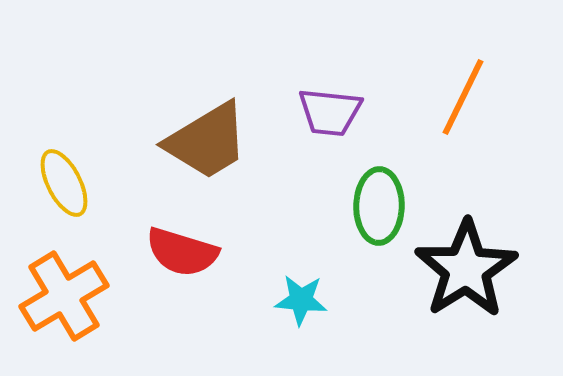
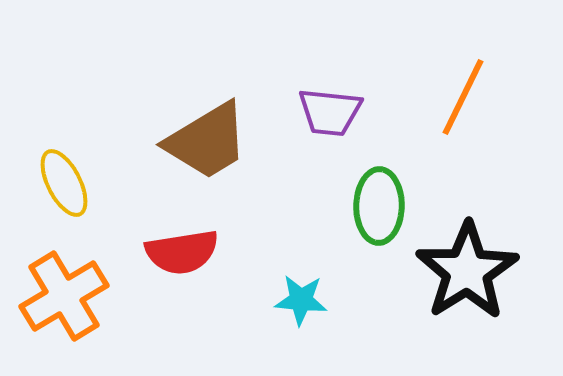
red semicircle: rotated 26 degrees counterclockwise
black star: moved 1 px right, 2 px down
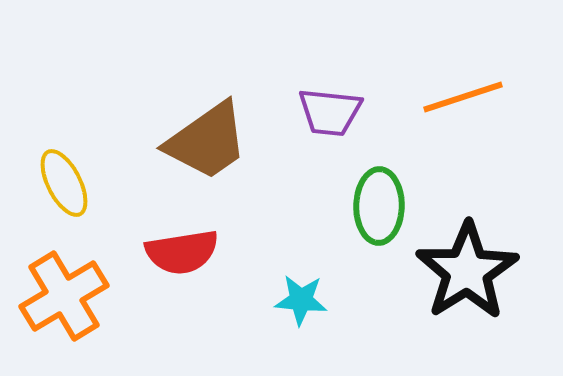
orange line: rotated 46 degrees clockwise
brown trapezoid: rotated 4 degrees counterclockwise
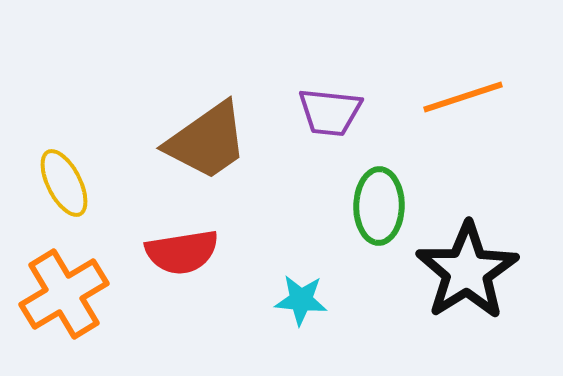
orange cross: moved 2 px up
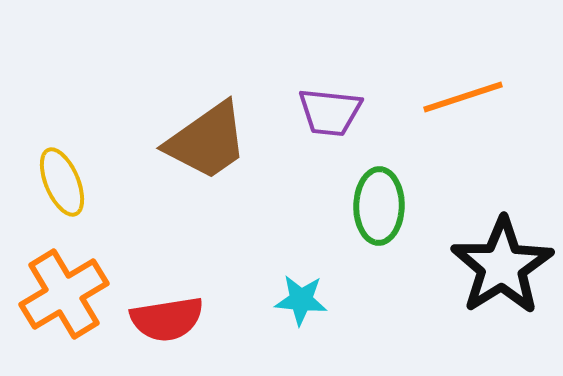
yellow ellipse: moved 2 px left, 1 px up; rotated 4 degrees clockwise
red semicircle: moved 15 px left, 67 px down
black star: moved 35 px right, 5 px up
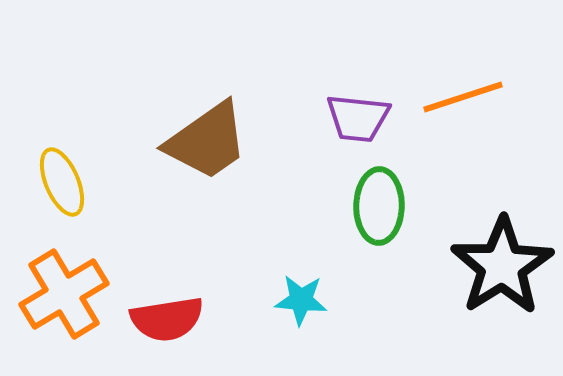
purple trapezoid: moved 28 px right, 6 px down
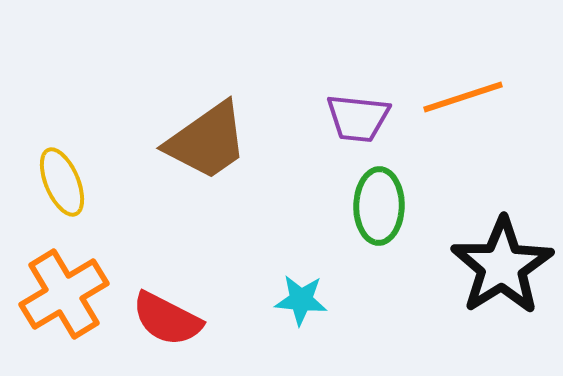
red semicircle: rotated 36 degrees clockwise
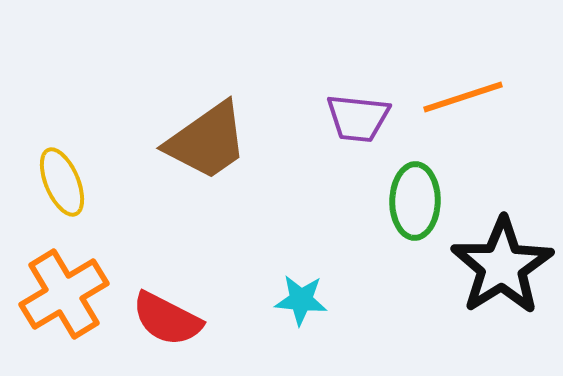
green ellipse: moved 36 px right, 5 px up
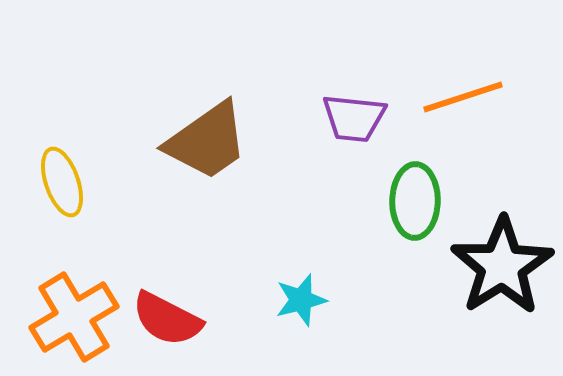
purple trapezoid: moved 4 px left
yellow ellipse: rotated 4 degrees clockwise
orange cross: moved 10 px right, 23 px down
cyan star: rotated 20 degrees counterclockwise
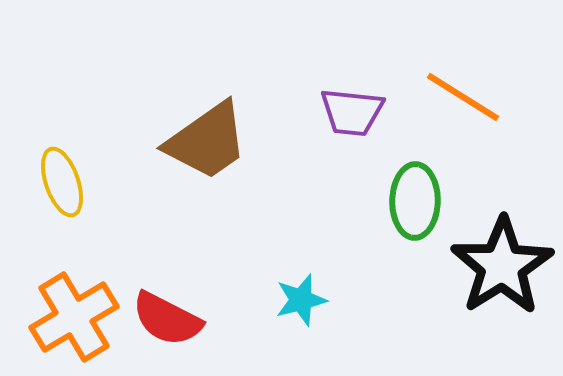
orange line: rotated 50 degrees clockwise
purple trapezoid: moved 2 px left, 6 px up
